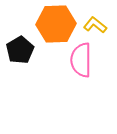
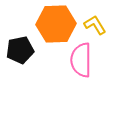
yellow L-shape: rotated 20 degrees clockwise
black pentagon: rotated 20 degrees clockwise
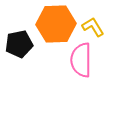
yellow L-shape: moved 2 px left, 2 px down
black pentagon: moved 1 px left, 6 px up
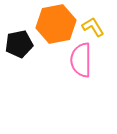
orange hexagon: rotated 9 degrees counterclockwise
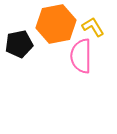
pink semicircle: moved 4 px up
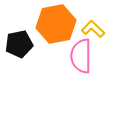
yellow L-shape: moved 2 px down; rotated 15 degrees counterclockwise
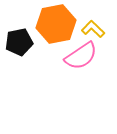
black pentagon: moved 2 px up
pink semicircle: rotated 124 degrees counterclockwise
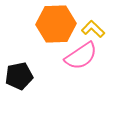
orange hexagon: rotated 9 degrees clockwise
black pentagon: moved 34 px down
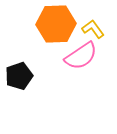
yellow L-shape: rotated 10 degrees clockwise
black pentagon: rotated 8 degrees counterclockwise
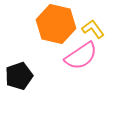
orange hexagon: rotated 15 degrees clockwise
